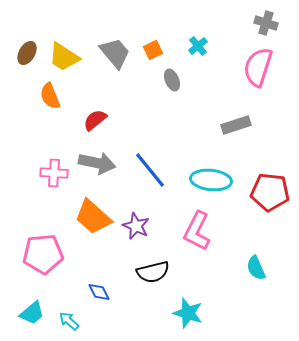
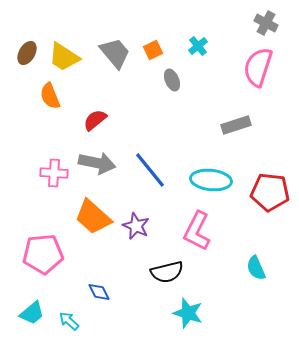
gray cross: rotated 10 degrees clockwise
black semicircle: moved 14 px right
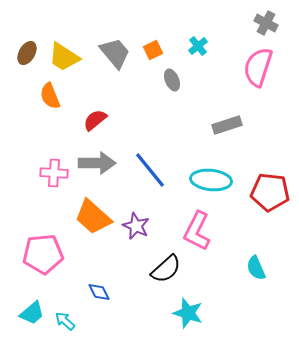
gray rectangle: moved 9 px left
gray arrow: rotated 12 degrees counterclockwise
black semicircle: moved 1 px left, 3 px up; rotated 28 degrees counterclockwise
cyan arrow: moved 4 px left
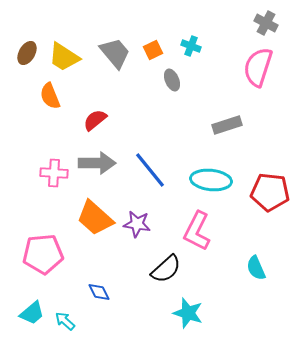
cyan cross: moved 7 px left; rotated 30 degrees counterclockwise
orange trapezoid: moved 2 px right, 1 px down
purple star: moved 1 px right, 2 px up; rotated 16 degrees counterclockwise
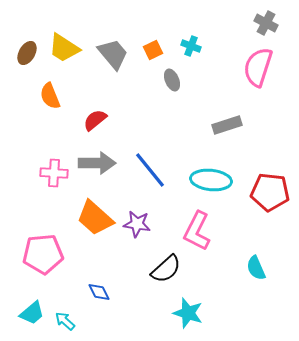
gray trapezoid: moved 2 px left, 1 px down
yellow trapezoid: moved 9 px up
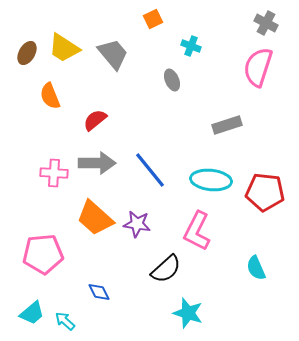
orange square: moved 31 px up
red pentagon: moved 5 px left
